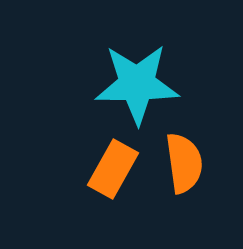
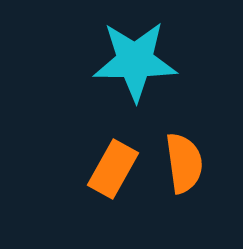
cyan star: moved 2 px left, 23 px up
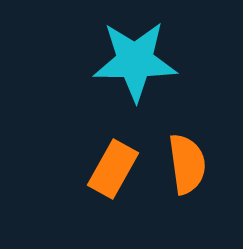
orange semicircle: moved 3 px right, 1 px down
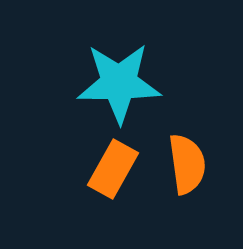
cyan star: moved 16 px left, 22 px down
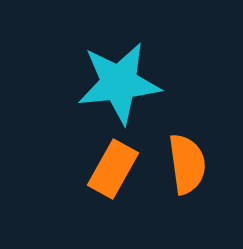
cyan star: rotated 6 degrees counterclockwise
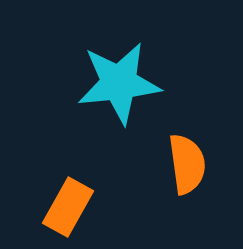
orange rectangle: moved 45 px left, 38 px down
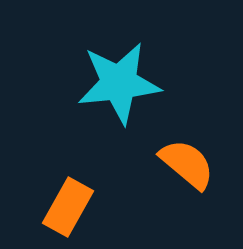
orange semicircle: rotated 42 degrees counterclockwise
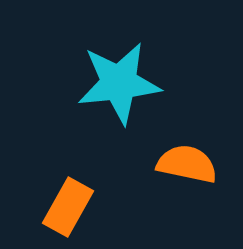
orange semicircle: rotated 28 degrees counterclockwise
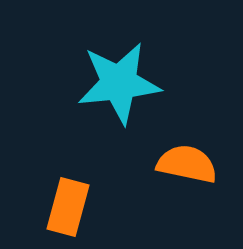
orange rectangle: rotated 14 degrees counterclockwise
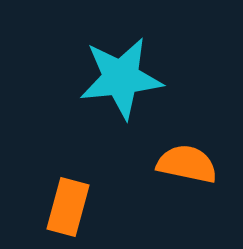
cyan star: moved 2 px right, 5 px up
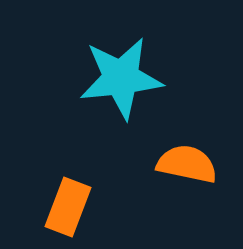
orange rectangle: rotated 6 degrees clockwise
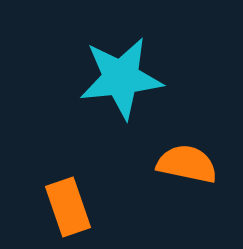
orange rectangle: rotated 40 degrees counterclockwise
